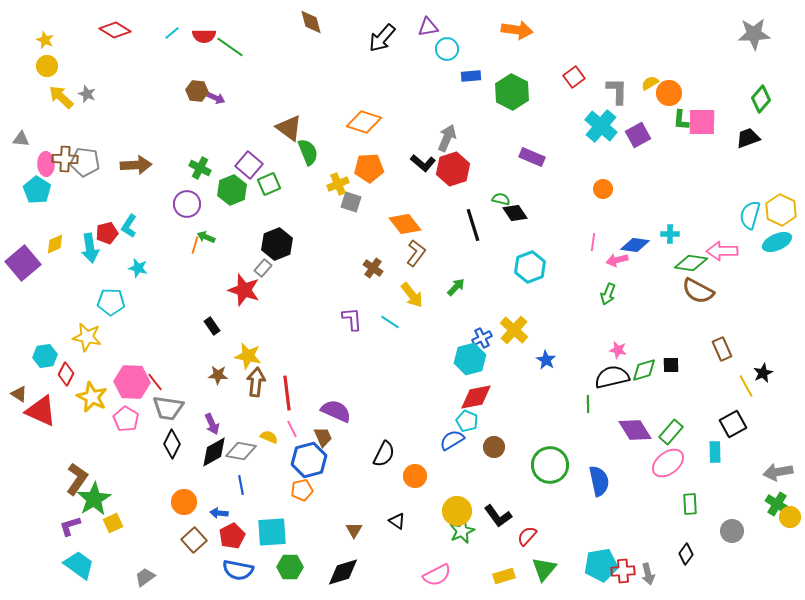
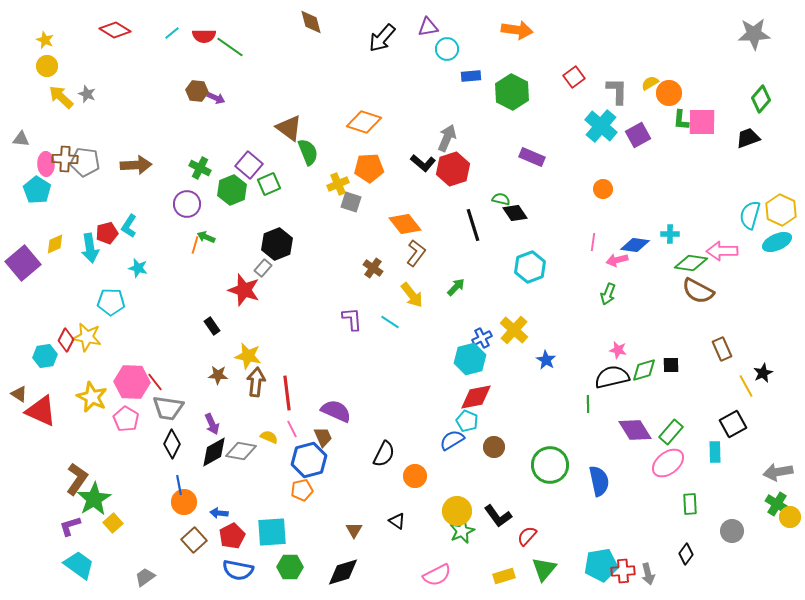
red diamond at (66, 374): moved 34 px up
blue line at (241, 485): moved 62 px left
yellow square at (113, 523): rotated 18 degrees counterclockwise
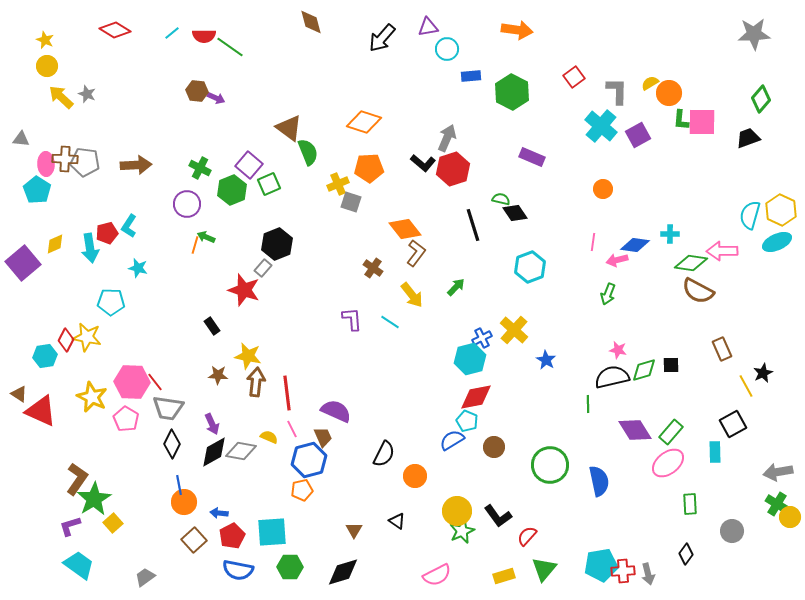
orange diamond at (405, 224): moved 5 px down
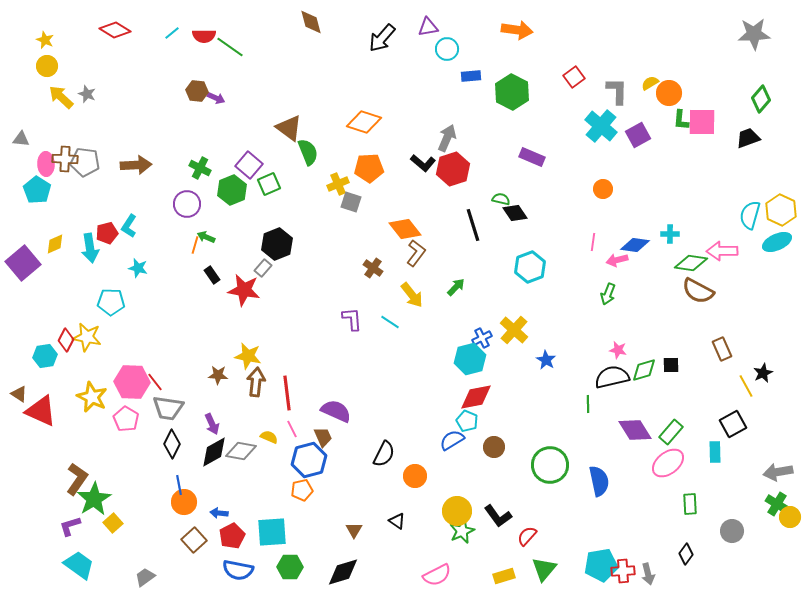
red star at (244, 290): rotated 8 degrees counterclockwise
black rectangle at (212, 326): moved 51 px up
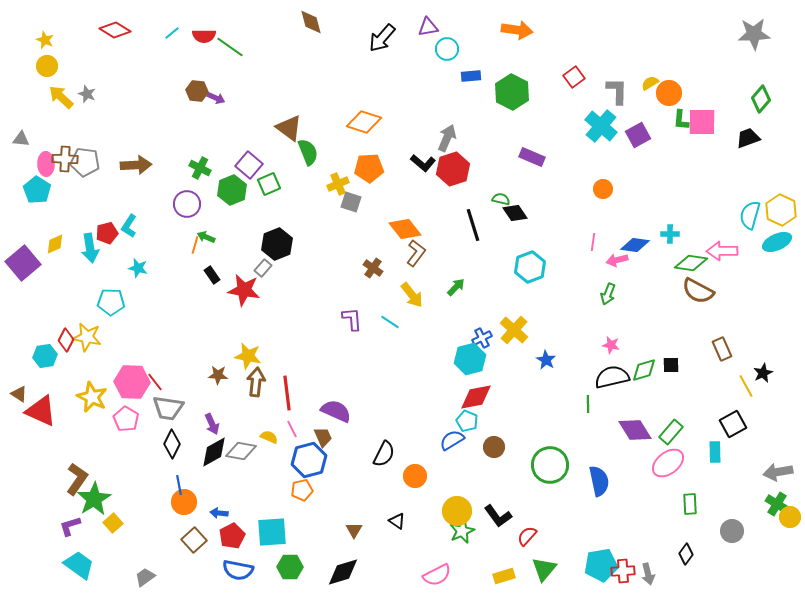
pink star at (618, 350): moved 7 px left, 5 px up
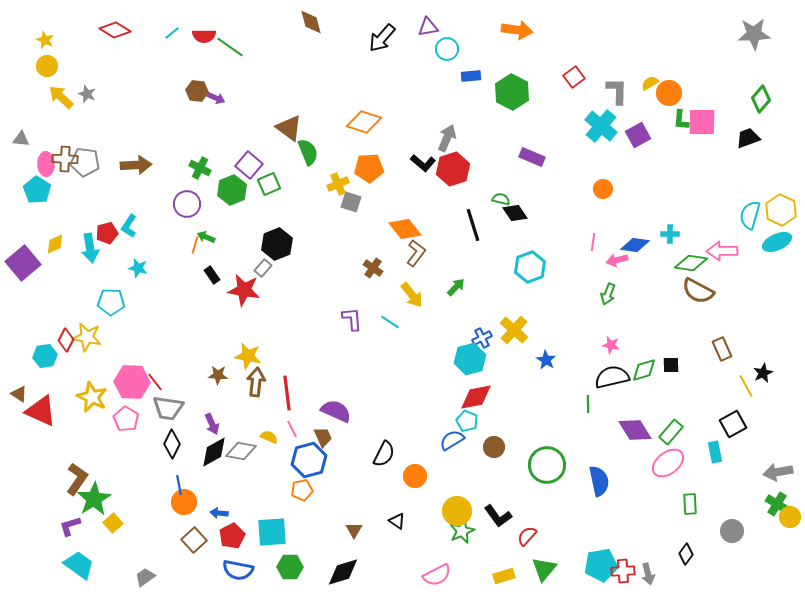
cyan rectangle at (715, 452): rotated 10 degrees counterclockwise
green circle at (550, 465): moved 3 px left
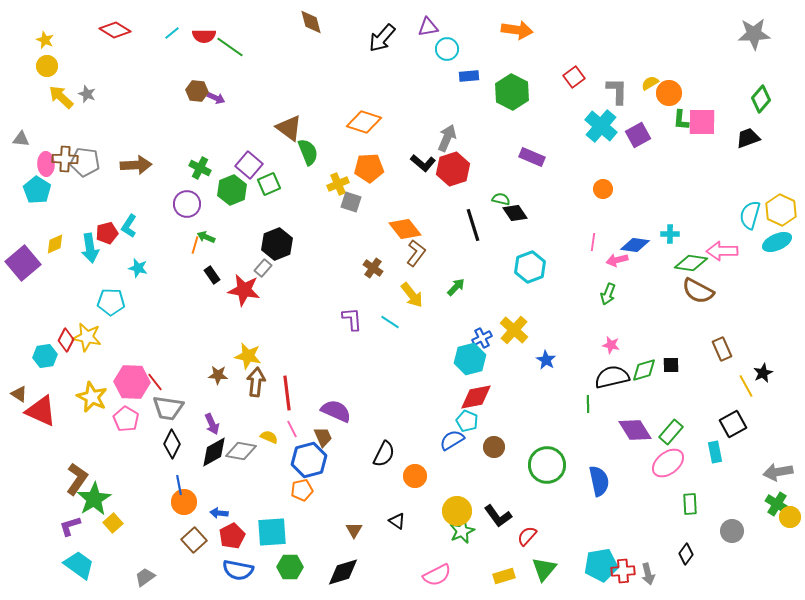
blue rectangle at (471, 76): moved 2 px left
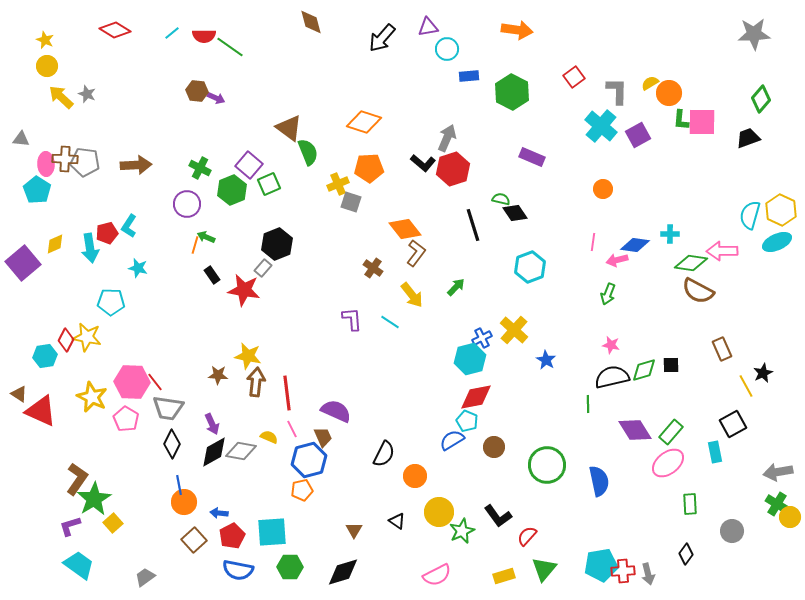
yellow circle at (457, 511): moved 18 px left, 1 px down
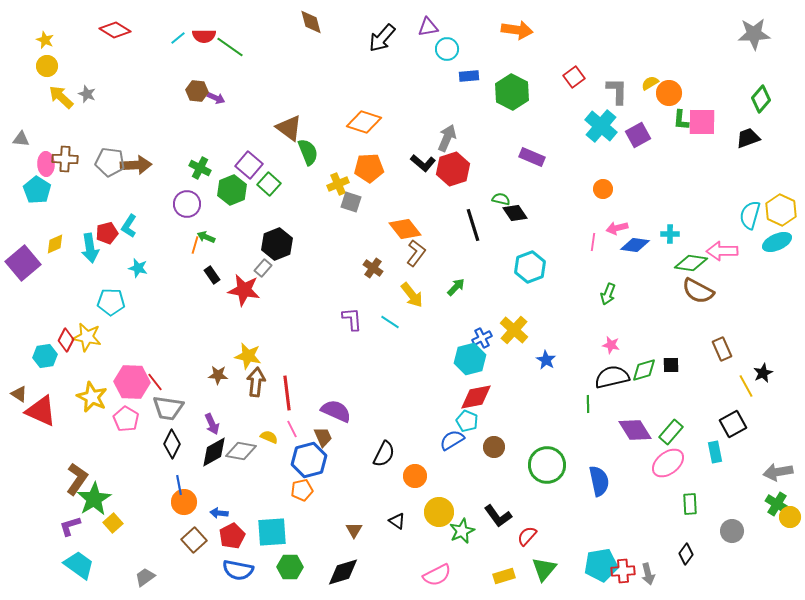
cyan line at (172, 33): moved 6 px right, 5 px down
gray pentagon at (85, 162): moved 25 px right
green square at (269, 184): rotated 25 degrees counterclockwise
pink arrow at (617, 260): moved 32 px up
